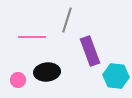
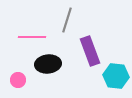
black ellipse: moved 1 px right, 8 px up
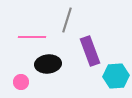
cyan hexagon: rotated 10 degrees counterclockwise
pink circle: moved 3 px right, 2 px down
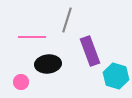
cyan hexagon: rotated 20 degrees clockwise
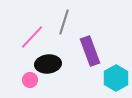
gray line: moved 3 px left, 2 px down
pink line: rotated 48 degrees counterclockwise
cyan hexagon: moved 2 px down; rotated 15 degrees clockwise
pink circle: moved 9 px right, 2 px up
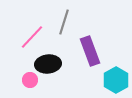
cyan hexagon: moved 2 px down
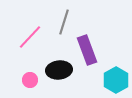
pink line: moved 2 px left
purple rectangle: moved 3 px left, 1 px up
black ellipse: moved 11 px right, 6 px down
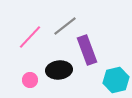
gray line: moved 1 px right, 4 px down; rotated 35 degrees clockwise
cyan hexagon: rotated 15 degrees clockwise
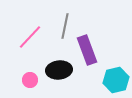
gray line: rotated 40 degrees counterclockwise
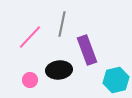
gray line: moved 3 px left, 2 px up
